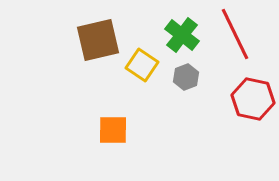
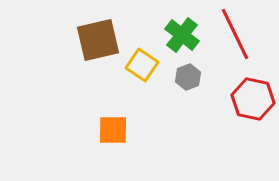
gray hexagon: moved 2 px right
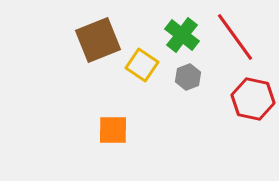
red line: moved 3 px down; rotated 10 degrees counterclockwise
brown square: rotated 9 degrees counterclockwise
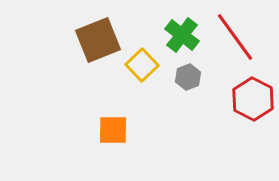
yellow square: rotated 12 degrees clockwise
red hexagon: rotated 15 degrees clockwise
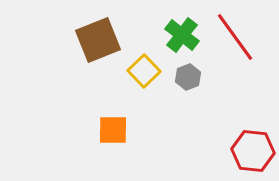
yellow square: moved 2 px right, 6 px down
red hexagon: moved 52 px down; rotated 21 degrees counterclockwise
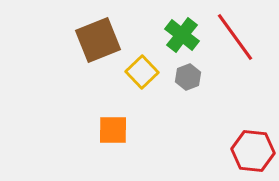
yellow square: moved 2 px left, 1 px down
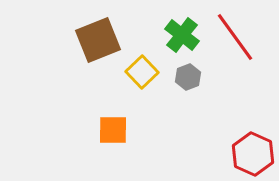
red hexagon: moved 3 px down; rotated 18 degrees clockwise
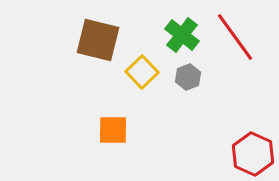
brown square: rotated 36 degrees clockwise
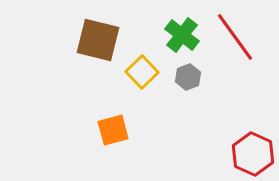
orange square: rotated 16 degrees counterclockwise
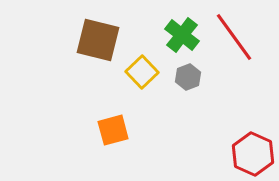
red line: moved 1 px left
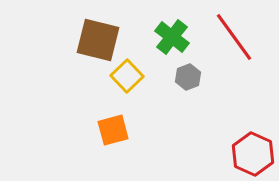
green cross: moved 10 px left, 2 px down
yellow square: moved 15 px left, 4 px down
